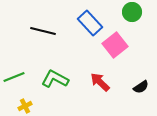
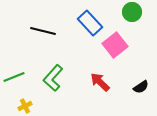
green L-shape: moved 2 px left, 1 px up; rotated 76 degrees counterclockwise
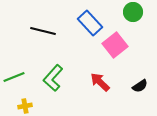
green circle: moved 1 px right
black semicircle: moved 1 px left, 1 px up
yellow cross: rotated 16 degrees clockwise
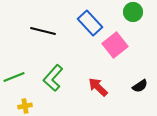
red arrow: moved 2 px left, 5 px down
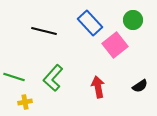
green circle: moved 8 px down
black line: moved 1 px right
green line: rotated 40 degrees clockwise
red arrow: rotated 35 degrees clockwise
yellow cross: moved 4 px up
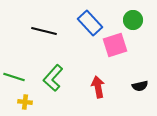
pink square: rotated 20 degrees clockwise
black semicircle: rotated 21 degrees clockwise
yellow cross: rotated 16 degrees clockwise
